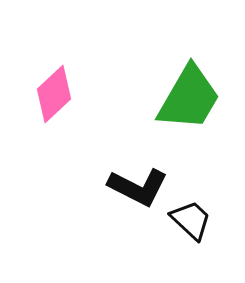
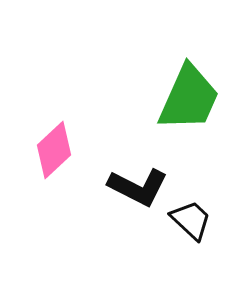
pink diamond: moved 56 px down
green trapezoid: rotated 6 degrees counterclockwise
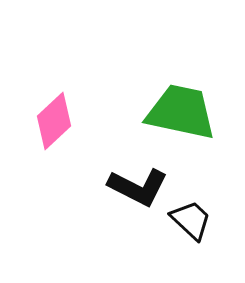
green trapezoid: moved 8 px left, 14 px down; rotated 102 degrees counterclockwise
pink diamond: moved 29 px up
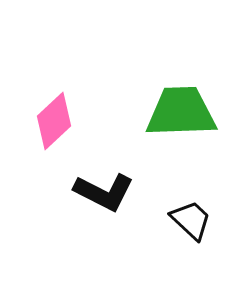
green trapezoid: rotated 14 degrees counterclockwise
black L-shape: moved 34 px left, 5 px down
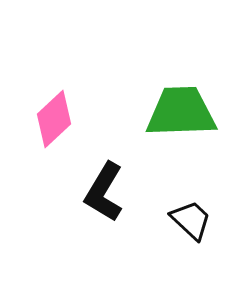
pink diamond: moved 2 px up
black L-shape: rotated 94 degrees clockwise
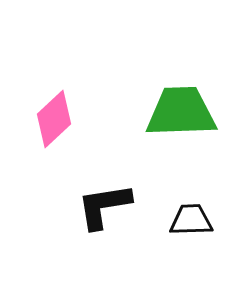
black L-shape: moved 14 px down; rotated 50 degrees clockwise
black trapezoid: rotated 45 degrees counterclockwise
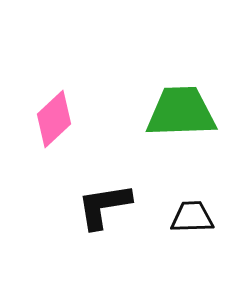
black trapezoid: moved 1 px right, 3 px up
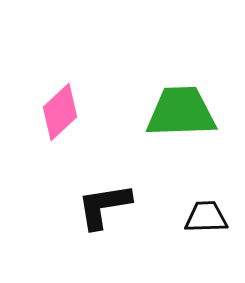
pink diamond: moved 6 px right, 7 px up
black trapezoid: moved 14 px right
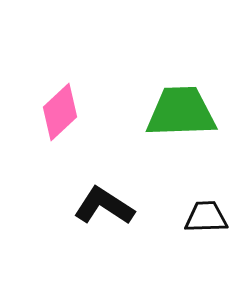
black L-shape: rotated 42 degrees clockwise
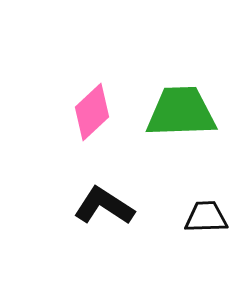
pink diamond: moved 32 px right
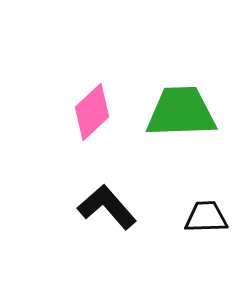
black L-shape: moved 3 px right, 1 px down; rotated 16 degrees clockwise
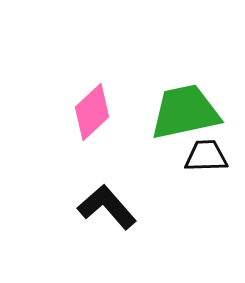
green trapezoid: moved 4 px right; rotated 10 degrees counterclockwise
black trapezoid: moved 61 px up
